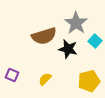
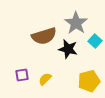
purple square: moved 10 px right; rotated 32 degrees counterclockwise
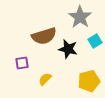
gray star: moved 4 px right, 6 px up
cyan square: rotated 16 degrees clockwise
purple square: moved 12 px up
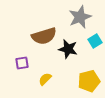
gray star: rotated 15 degrees clockwise
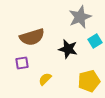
brown semicircle: moved 12 px left, 1 px down
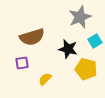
yellow pentagon: moved 3 px left, 12 px up; rotated 30 degrees clockwise
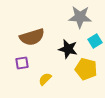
gray star: rotated 25 degrees clockwise
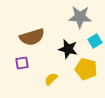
yellow semicircle: moved 6 px right
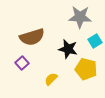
purple square: rotated 32 degrees counterclockwise
